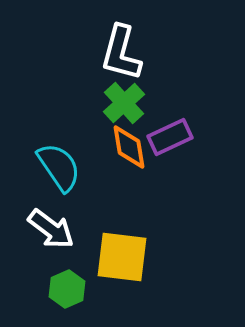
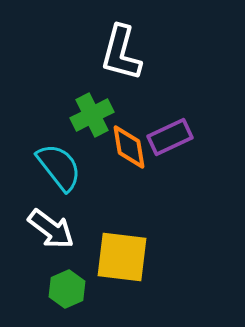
green cross: moved 32 px left, 12 px down; rotated 15 degrees clockwise
cyan semicircle: rotated 4 degrees counterclockwise
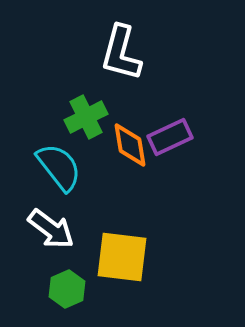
green cross: moved 6 px left, 2 px down
orange diamond: moved 1 px right, 2 px up
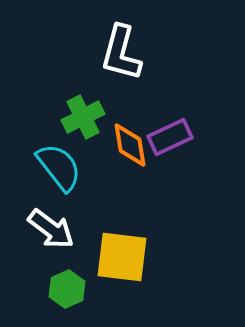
green cross: moved 3 px left
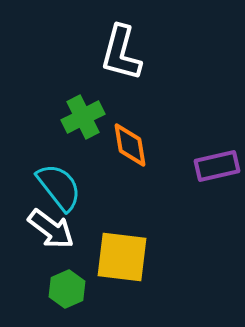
purple rectangle: moved 47 px right, 29 px down; rotated 12 degrees clockwise
cyan semicircle: moved 20 px down
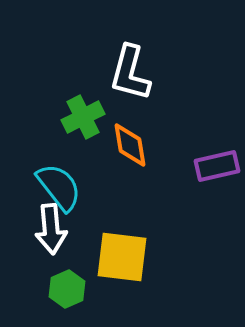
white L-shape: moved 9 px right, 20 px down
white arrow: rotated 48 degrees clockwise
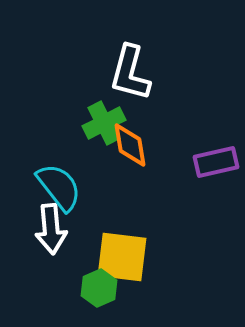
green cross: moved 21 px right, 6 px down
purple rectangle: moved 1 px left, 4 px up
green hexagon: moved 32 px right, 1 px up
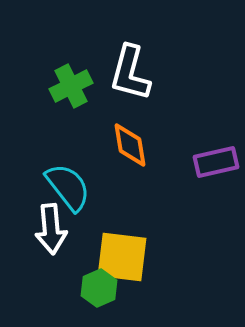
green cross: moved 33 px left, 37 px up
cyan semicircle: moved 9 px right
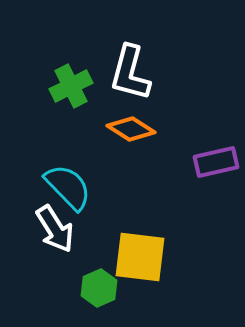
orange diamond: moved 1 px right, 16 px up; rotated 48 degrees counterclockwise
cyan semicircle: rotated 6 degrees counterclockwise
white arrow: moved 4 px right; rotated 27 degrees counterclockwise
yellow square: moved 18 px right
